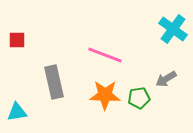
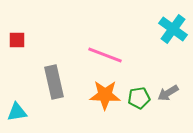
gray arrow: moved 2 px right, 14 px down
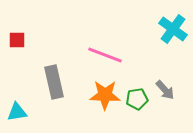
gray arrow: moved 3 px left, 3 px up; rotated 100 degrees counterclockwise
green pentagon: moved 2 px left, 1 px down
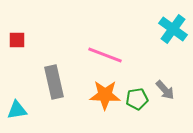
cyan triangle: moved 2 px up
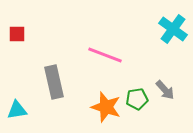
red square: moved 6 px up
orange star: moved 1 px right, 12 px down; rotated 16 degrees clockwise
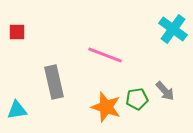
red square: moved 2 px up
gray arrow: moved 1 px down
